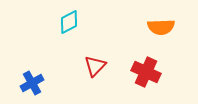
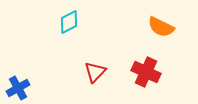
orange semicircle: rotated 28 degrees clockwise
red triangle: moved 6 px down
blue cross: moved 14 px left, 5 px down
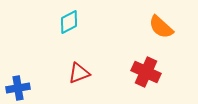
orange semicircle: rotated 16 degrees clockwise
red triangle: moved 16 px left, 1 px down; rotated 25 degrees clockwise
blue cross: rotated 20 degrees clockwise
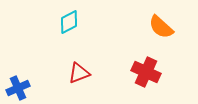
blue cross: rotated 15 degrees counterclockwise
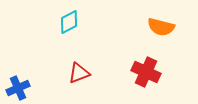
orange semicircle: rotated 28 degrees counterclockwise
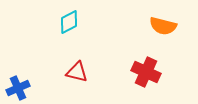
orange semicircle: moved 2 px right, 1 px up
red triangle: moved 2 px left, 1 px up; rotated 35 degrees clockwise
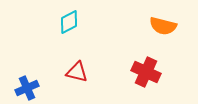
blue cross: moved 9 px right
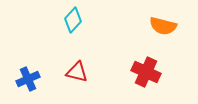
cyan diamond: moved 4 px right, 2 px up; rotated 20 degrees counterclockwise
blue cross: moved 1 px right, 9 px up
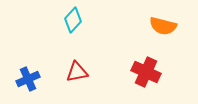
red triangle: rotated 25 degrees counterclockwise
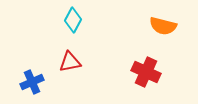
cyan diamond: rotated 15 degrees counterclockwise
red triangle: moved 7 px left, 10 px up
blue cross: moved 4 px right, 3 px down
